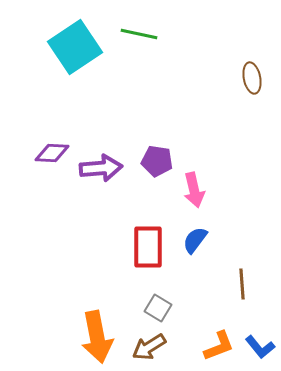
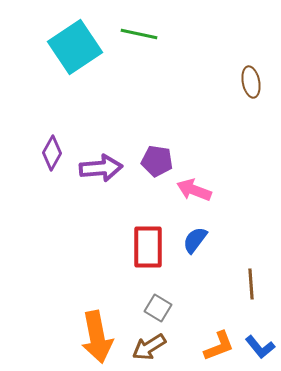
brown ellipse: moved 1 px left, 4 px down
purple diamond: rotated 64 degrees counterclockwise
pink arrow: rotated 124 degrees clockwise
brown line: moved 9 px right
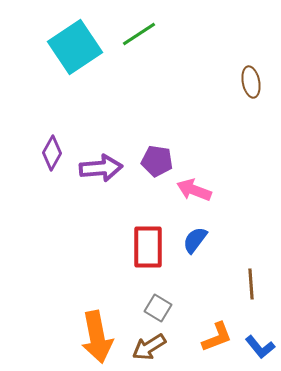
green line: rotated 45 degrees counterclockwise
orange L-shape: moved 2 px left, 9 px up
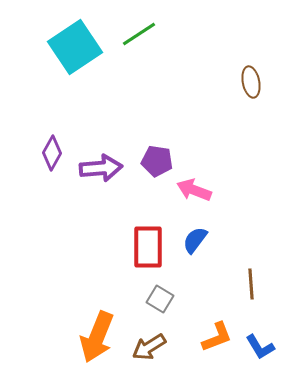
gray square: moved 2 px right, 9 px up
orange arrow: rotated 33 degrees clockwise
blue L-shape: rotated 8 degrees clockwise
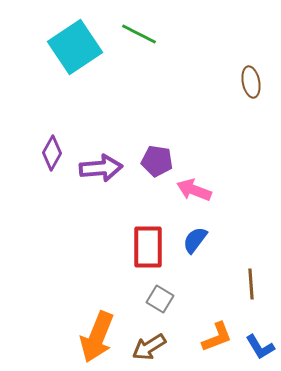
green line: rotated 60 degrees clockwise
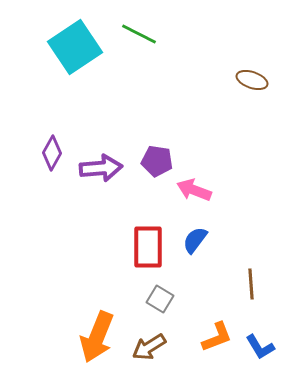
brown ellipse: moved 1 px right, 2 px up; rotated 60 degrees counterclockwise
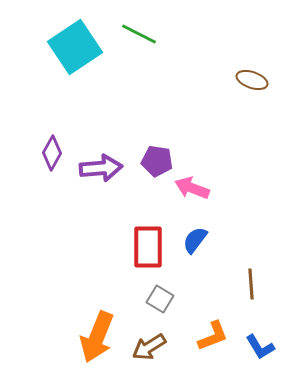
pink arrow: moved 2 px left, 2 px up
orange L-shape: moved 4 px left, 1 px up
